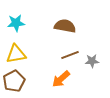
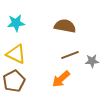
yellow triangle: rotated 35 degrees clockwise
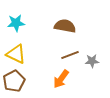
orange arrow: rotated 12 degrees counterclockwise
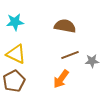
cyan star: moved 1 px left, 1 px up
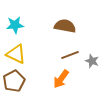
cyan star: moved 3 px down
gray star: rotated 24 degrees clockwise
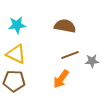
cyan star: moved 2 px right
gray star: rotated 24 degrees counterclockwise
brown pentagon: rotated 30 degrees clockwise
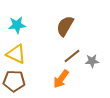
brown semicircle: rotated 70 degrees counterclockwise
brown line: moved 2 px right, 1 px down; rotated 18 degrees counterclockwise
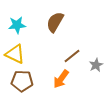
brown semicircle: moved 10 px left, 4 px up
yellow triangle: moved 1 px left
gray star: moved 4 px right, 4 px down; rotated 24 degrees counterclockwise
brown pentagon: moved 8 px right
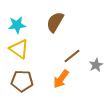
yellow triangle: moved 4 px right, 5 px up; rotated 10 degrees clockwise
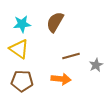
cyan star: moved 5 px right, 1 px up
brown line: moved 1 px left; rotated 24 degrees clockwise
orange arrow: rotated 120 degrees counterclockwise
